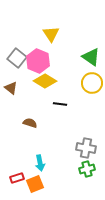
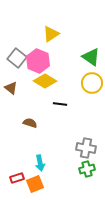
yellow triangle: rotated 30 degrees clockwise
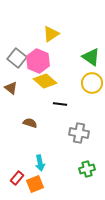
yellow diamond: rotated 10 degrees clockwise
gray cross: moved 7 px left, 15 px up
red rectangle: rotated 32 degrees counterclockwise
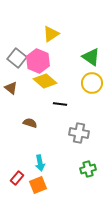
green cross: moved 1 px right
orange square: moved 3 px right, 1 px down
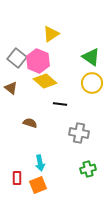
red rectangle: rotated 40 degrees counterclockwise
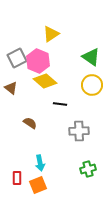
gray square: rotated 24 degrees clockwise
yellow circle: moved 2 px down
brown semicircle: rotated 16 degrees clockwise
gray cross: moved 2 px up; rotated 12 degrees counterclockwise
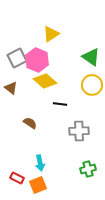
pink hexagon: moved 1 px left, 1 px up
red rectangle: rotated 64 degrees counterclockwise
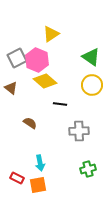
orange square: rotated 12 degrees clockwise
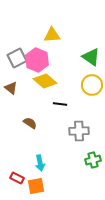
yellow triangle: moved 1 px right, 1 px down; rotated 30 degrees clockwise
green cross: moved 5 px right, 9 px up
orange square: moved 2 px left, 1 px down
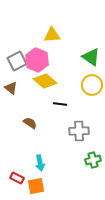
gray square: moved 3 px down
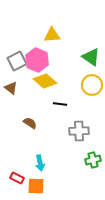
orange square: rotated 12 degrees clockwise
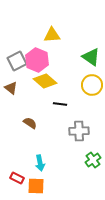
green cross: rotated 21 degrees counterclockwise
